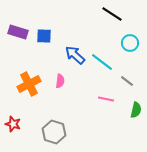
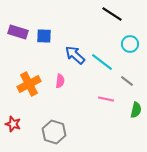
cyan circle: moved 1 px down
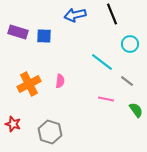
black line: rotated 35 degrees clockwise
blue arrow: moved 40 px up; rotated 55 degrees counterclockwise
green semicircle: rotated 49 degrees counterclockwise
gray hexagon: moved 4 px left
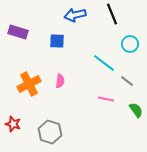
blue square: moved 13 px right, 5 px down
cyan line: moved 2 px right, 1 px down
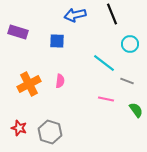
gray line: rotated 16 degrees counterclockwise
red star: moved 6 px right, 4 px down
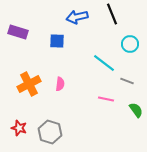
blue arrow: moved 2 px right, 2 px down
pink semicircle: moved 3 px down
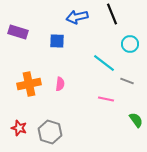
orange cross: rotated 15 degrees clockwise
green semicircle: moved 10 px down
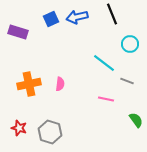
blue square: moved 6 px left, 22 px up; rotated 28 degrees counterclockwise
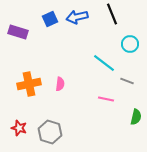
blue square: moved 1 px left
green semicircle: moved 3 px up; rotated 49 degrees clockwise
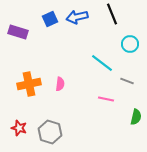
cyan line: moved 2 px left
